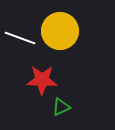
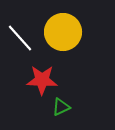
yellow circle: moved 3 px right, 1 px down
white line: rotated 28 degrees clockwise
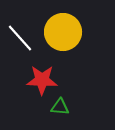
green triangle: moved 1 px left; rotated 30 degrees clockwise
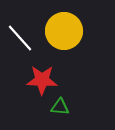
yellow circle: moved 1 px right, 1 px up
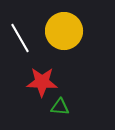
white line: rotated 12 degrees clockwise
red star: moved 2 px down
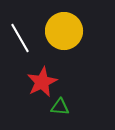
red star: rotated 28 degrees counterclockwise
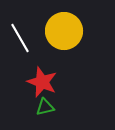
red star: rotated 24 degrees counterclockwise
green triangle: moved 15 px left; rotated 18 degrees counterclockwise
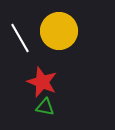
yellow circle: moved 5 px left
green triangle: rotated 24 degrees clockwise
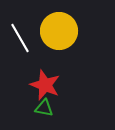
red star: moved 3 px right, 3 px down
green triangle: moved 1 px left, 1 px down
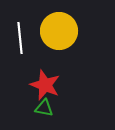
white line: rotated 24 degrees clockwise
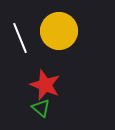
white line: rotated 16 degrees counterclockwise
green triangle: moved 3 px left; rotated 30 degrees clockwise
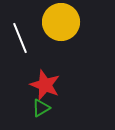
yellow circle: moved 2 px right, 9 px up
green triangle: rotated 48 degrees clockwise
